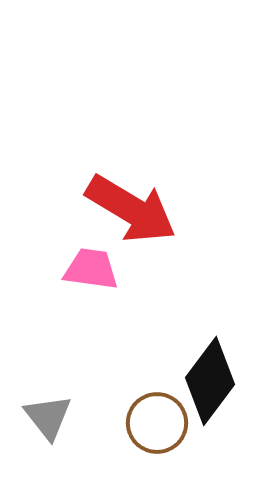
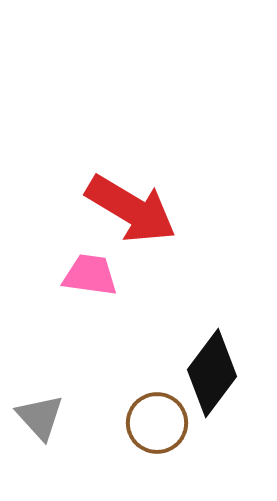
pink trapezoid: moved 1 px left, 6 px down
black diamond: moved 2 px right, 8 px up
gray triangle: moved 8 px left; rotated 4 degrees counterclockwise
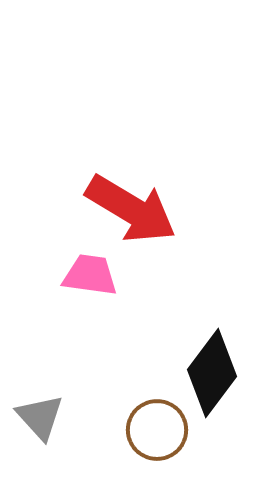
brown circle: moved 7 px down
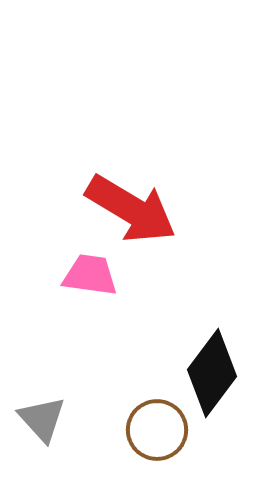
gray triangle: moved 2 px right, 2 px down
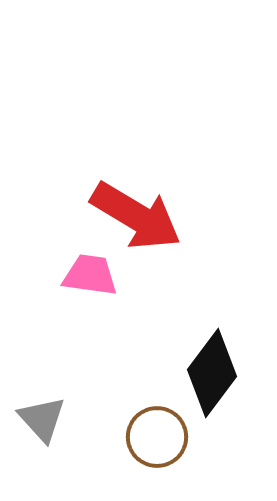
red arrow: moved 5 px right, 7 px down
brown circle: moved 7 px down
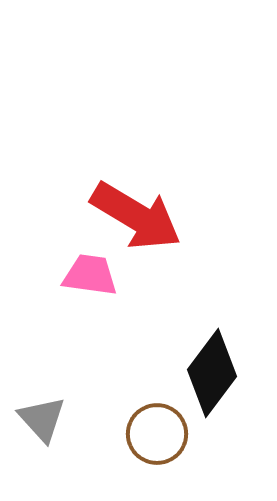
brown circle: moved 3 px up
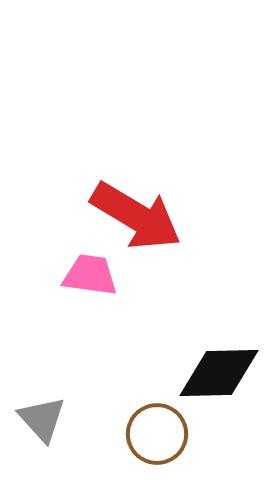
black diamond: moved 7 px right; rotated 52 degrees clockwise
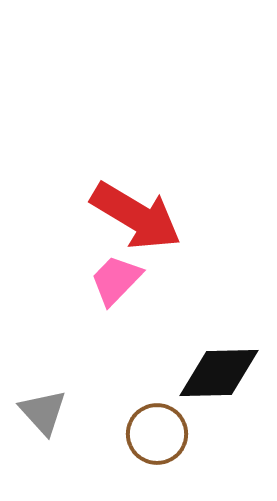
pink trapezoid: moved 26 px right, 5 px down; rotated 54 degrees counterclockwise
gray triangle: moved 1 px right, 7 px up
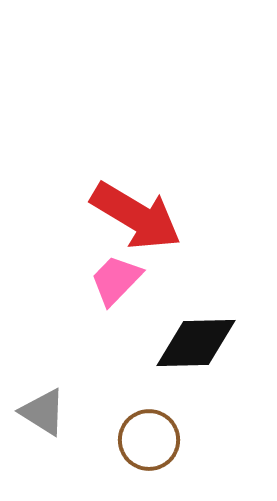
black diamond: moved 23 px left, 30 px up
gray triangle: rotated 16 degrees counterclockwise
brown circle: moved 8 px left, 6 px down
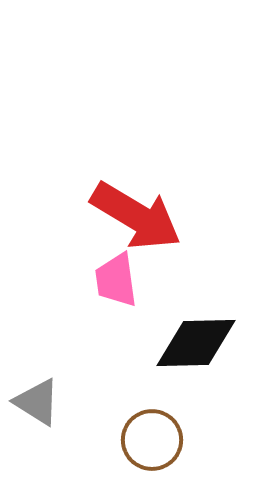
pink trapezoid: rotated 52 degrees counterclockwise
gray triangle: moved 6 px left, 10 px up
brown circle: moved 3 px right
